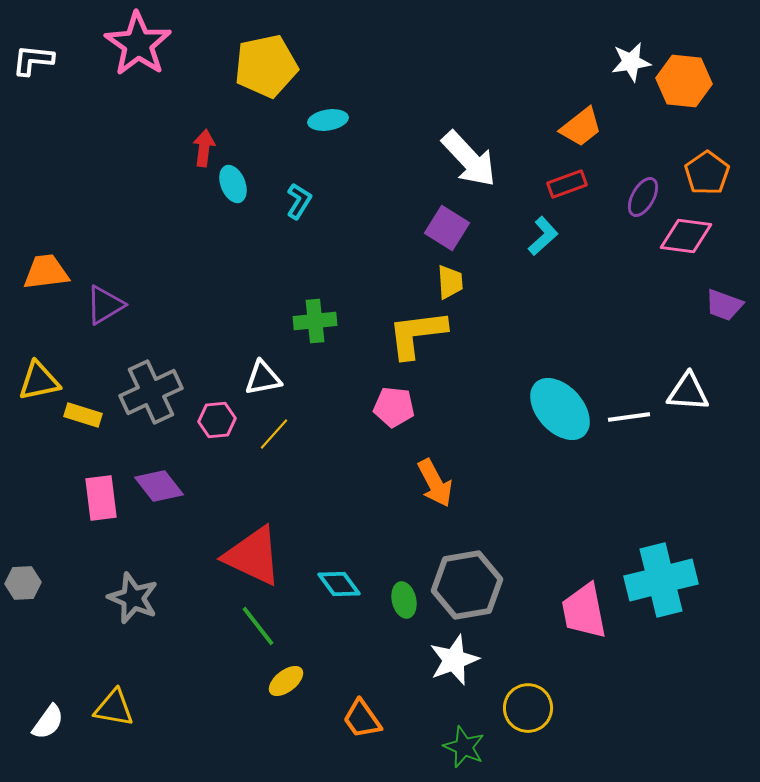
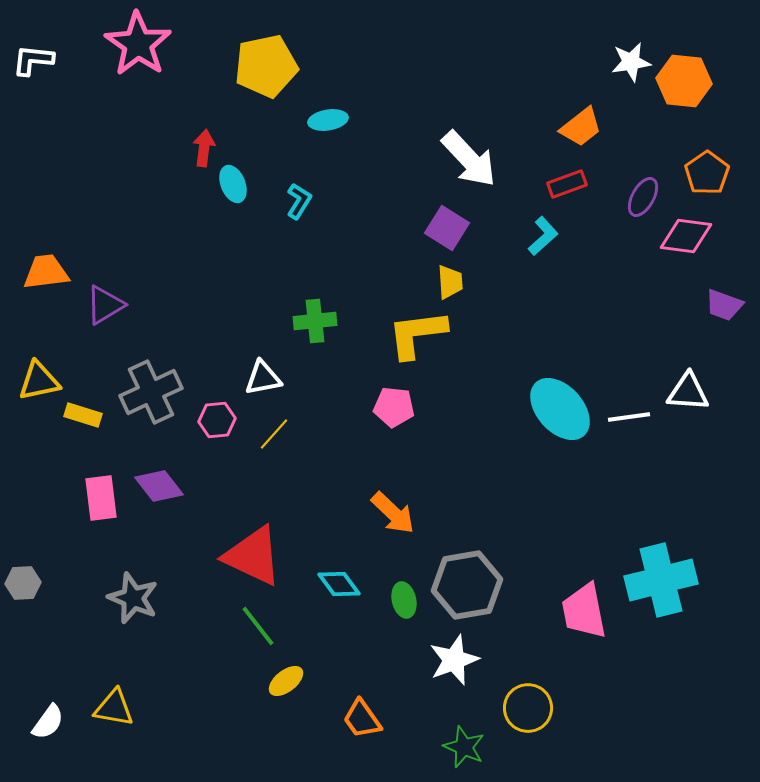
orange arrow at (435, 483): moved 42 px left, 30 px down; rotated 18 degrees counterclockwise
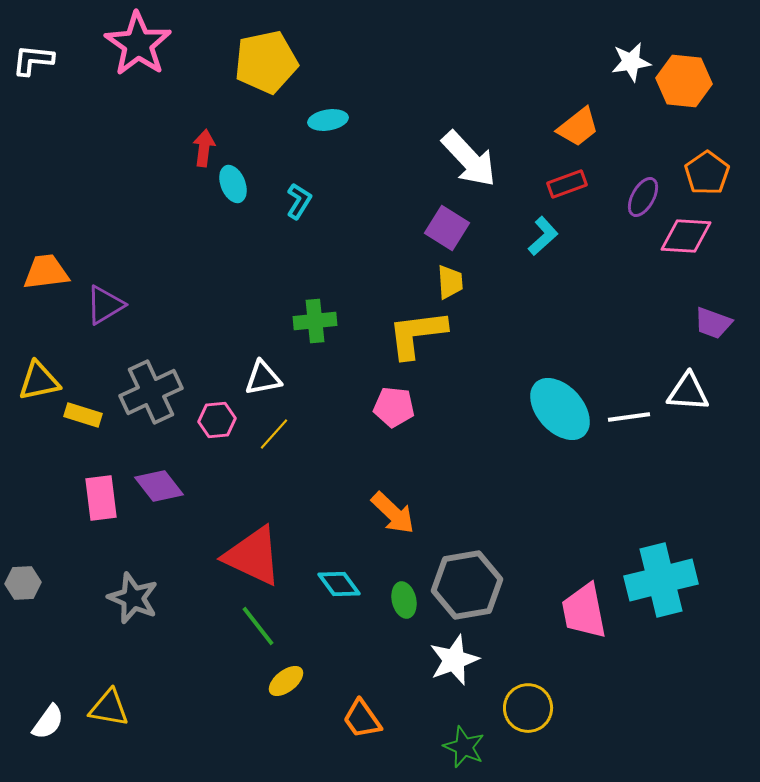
yellow pentagon at (266, 66): moved 4 px up
orange trapezoid at (581, 127): moved 3 px left
pink diamond at (686, 236): rotated 4 degrees counterclockwise
purple trapezoid at (724, 305): moved 11 px left, 18 px down
yellow triangle at (114, 708): moved 5 px left
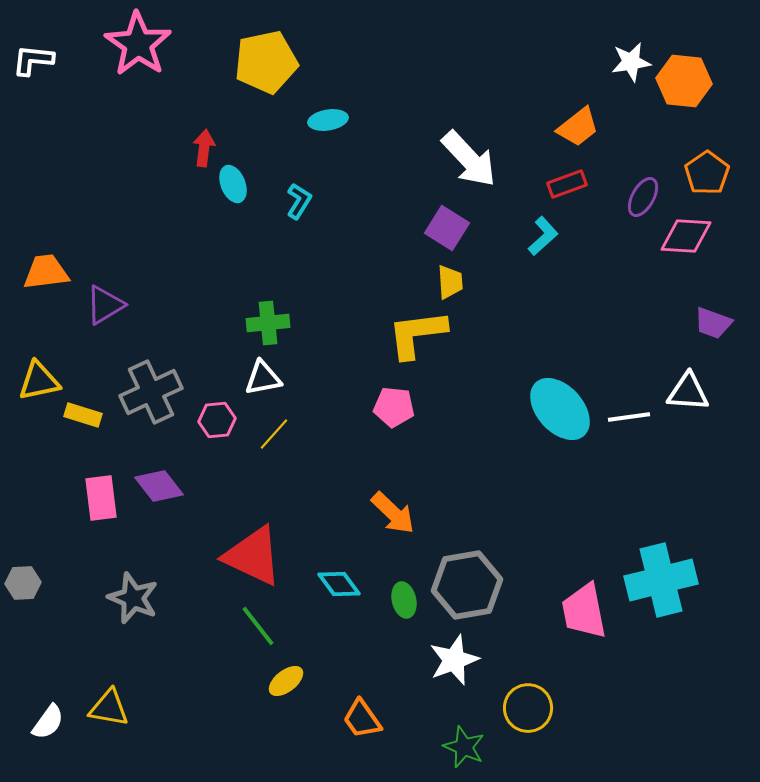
green cross at (315, 321): moved 47 px left, 2 px down
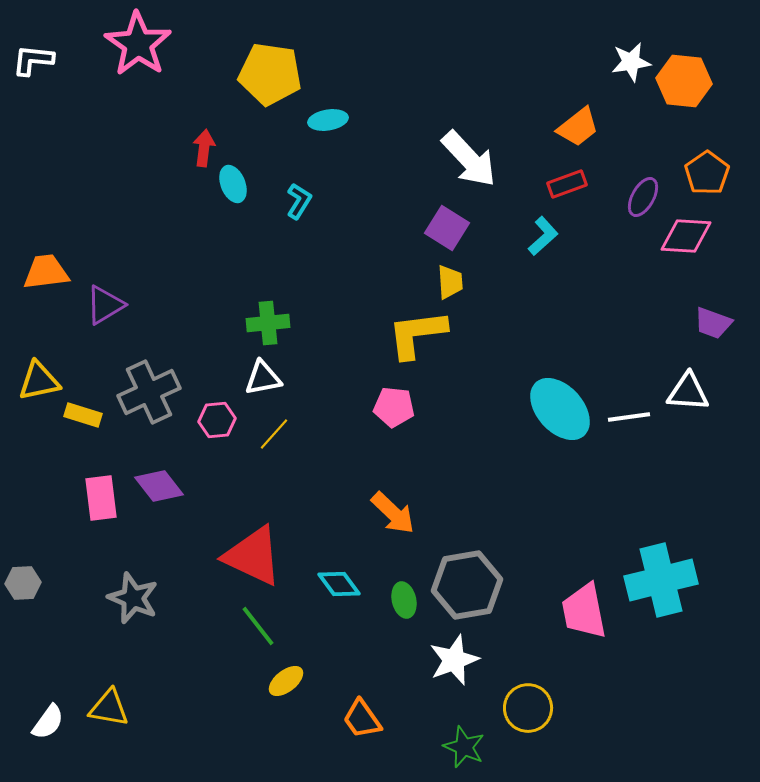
yellow pentagon at (266, 62): moved 4 px right, 12 px down; rotated 20 degrees clockwise
gray cross at (151, 392): moved 2 px left
